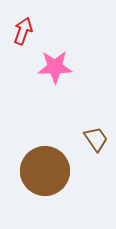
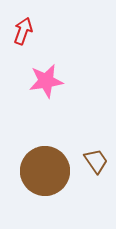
pink star: moved 9 px left, 14 px down; rotated 8 degrees counterclockwise
brown trapezoid: moved 22 px down
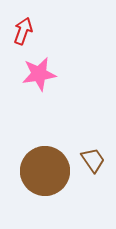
pink star: moved 7 px left, 7 px up
brown trapezoid: moved 3 px left, 1 px up
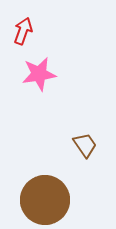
brown trapezoid: moved 8 px left, 15 px up
brown circle: moved 29 px down
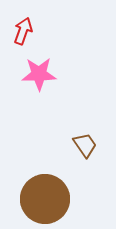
pink star: rotated 8 degrees clockwise
brown circle: moved 1 px up
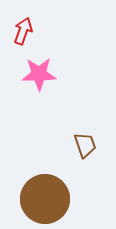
brown trapezoid: rotated 16 degrees clockwise
